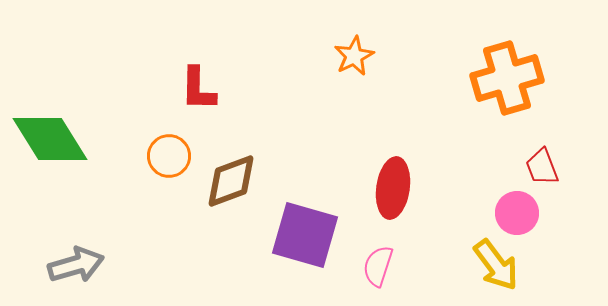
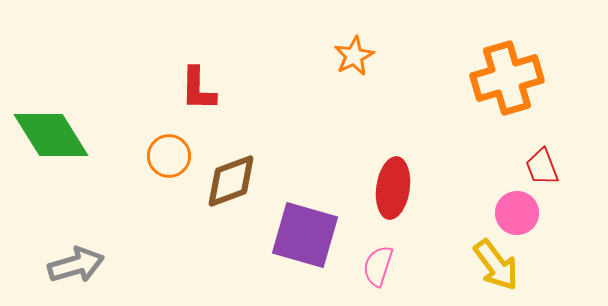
green diamond: moved 1 px right, 4 px up
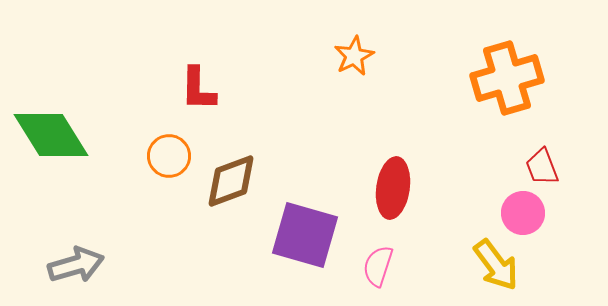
pink circle: moved 6 px right
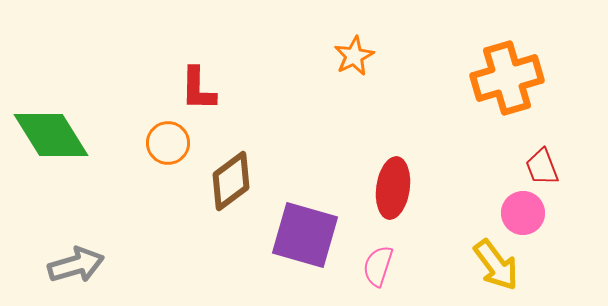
orange circle: moved 1 px left, 13 px up
brown diamond: rotated 16 degrees counterclockwise
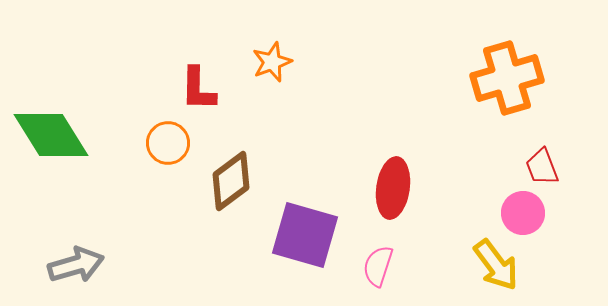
orange star: moved 82 px left, 6 px down; rotated 6 degrees clockwise
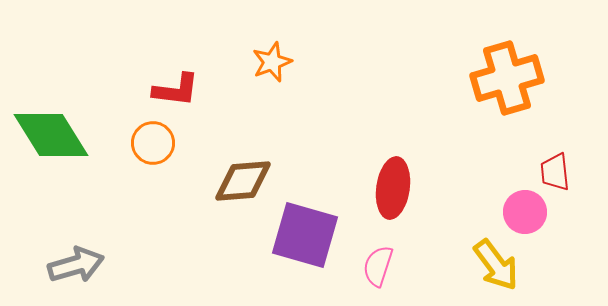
red L-shape: moved 22 px left, 1 px down; rotated 84 degrees counterclockwise
orange circle: moved 15 px left
red trapezoid: moved 13 px right, 5 px down; rotated 15 degrees clockwise
brown diamond: moved 12 px right; rotated 32 degrees clockwise
pink circle: moved 2 px right, 1 px up
